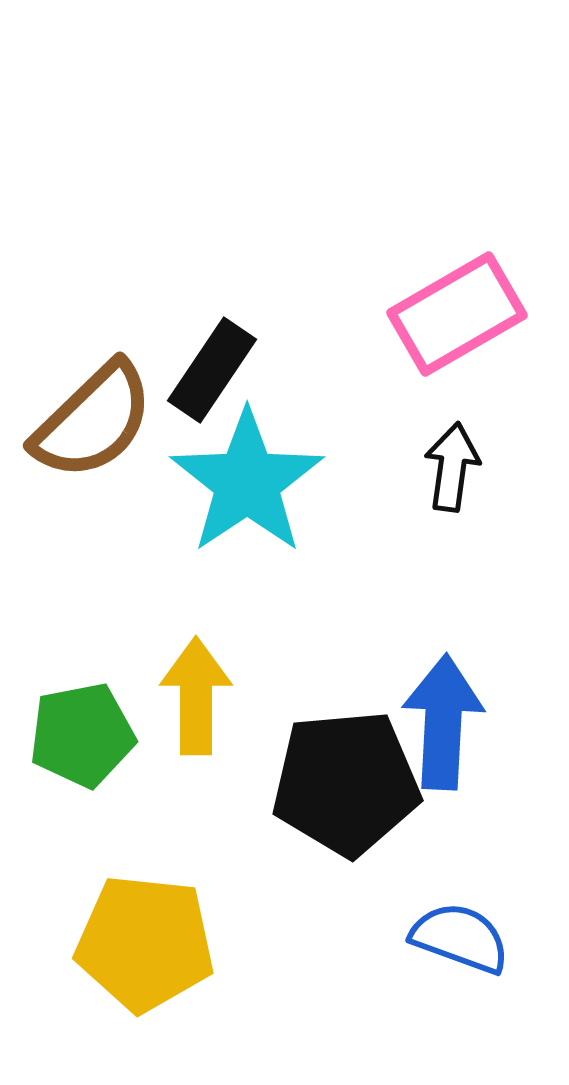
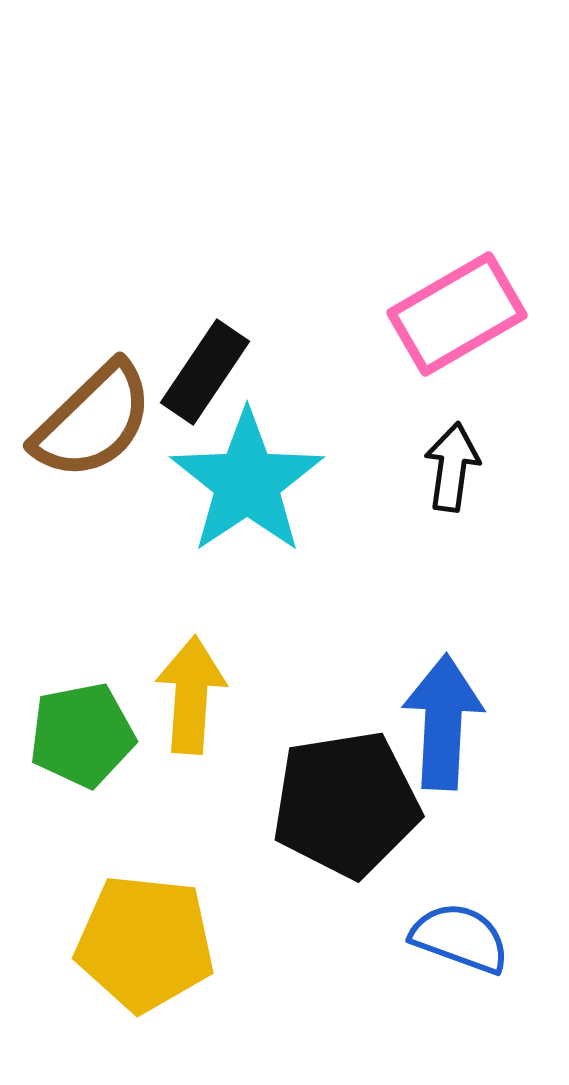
black rectangle: moved 7 px left, 2 px down
yellow arrow: moved 5 px left, 1 px up; rotated 4 degrees clockwise
black pentagon: moved 21 px down; rotated 4 degrees counterclockwise
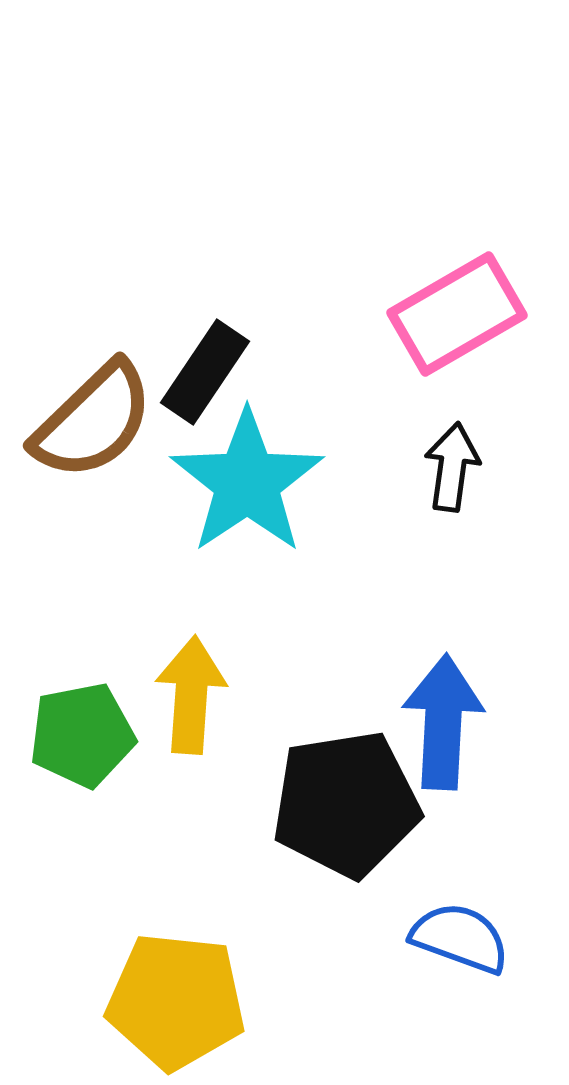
yellow pentagon: moved 31 px right, 58 px down
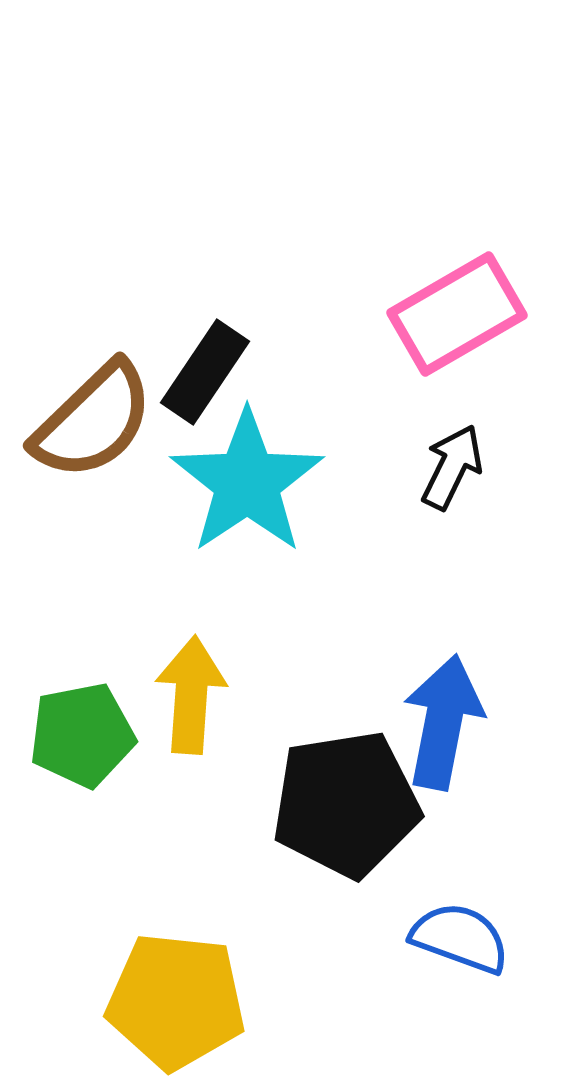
black arrow: rotated 18 degrees clockwise
blue arrow: rotated 8 degrees clockwise
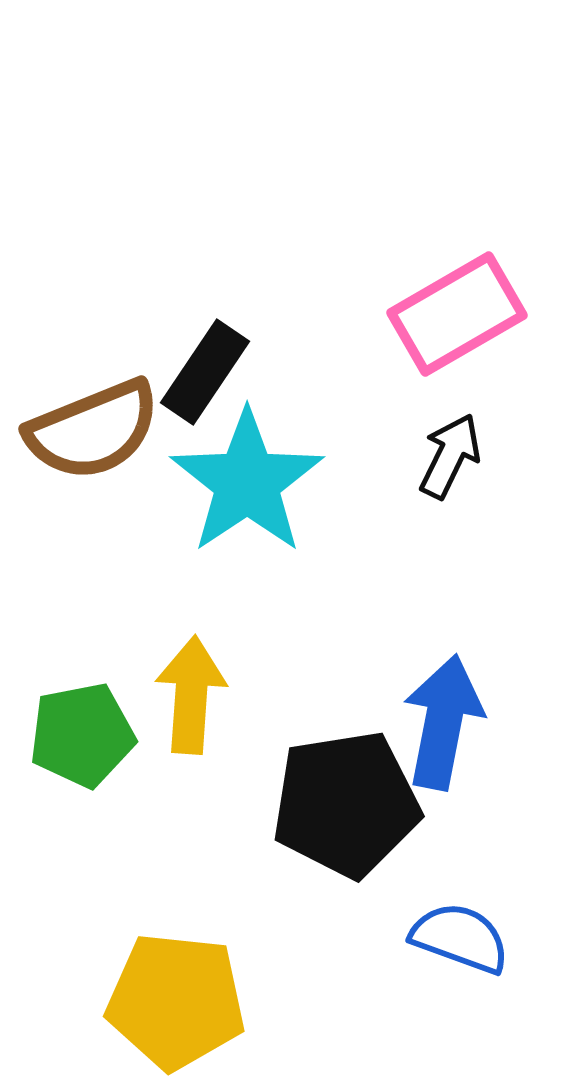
brown semicircle: moved 9 px down; rotated 22 degrees clockwise
black arrow: moved 2 px left, 11 px up
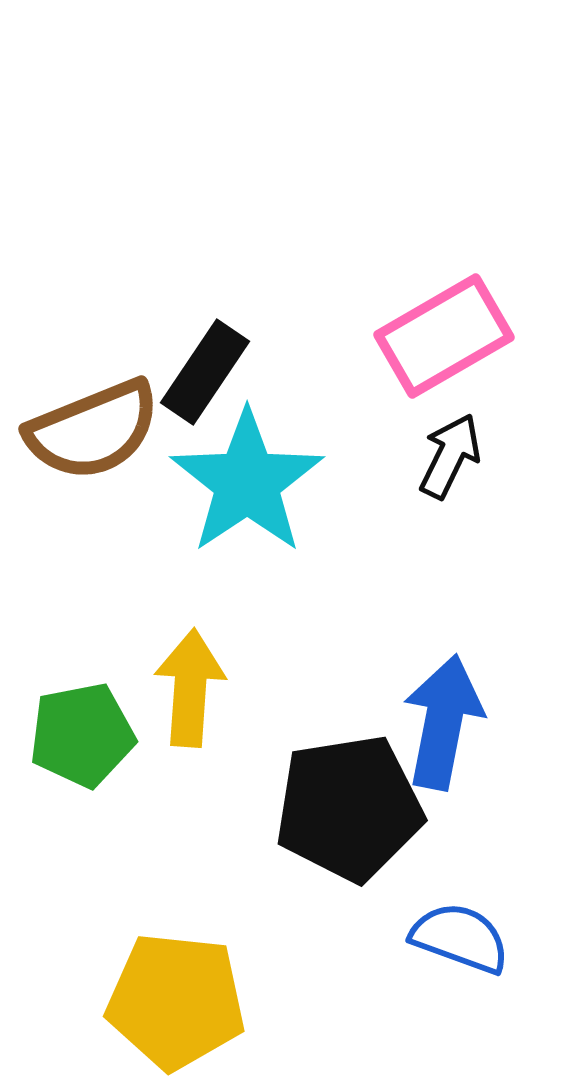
pink rectangle: moved 13 px left, 22 px down
yellow arrow: moved 1 px left, 7 px up
black pentagon: moved 3 px right, 4 px down
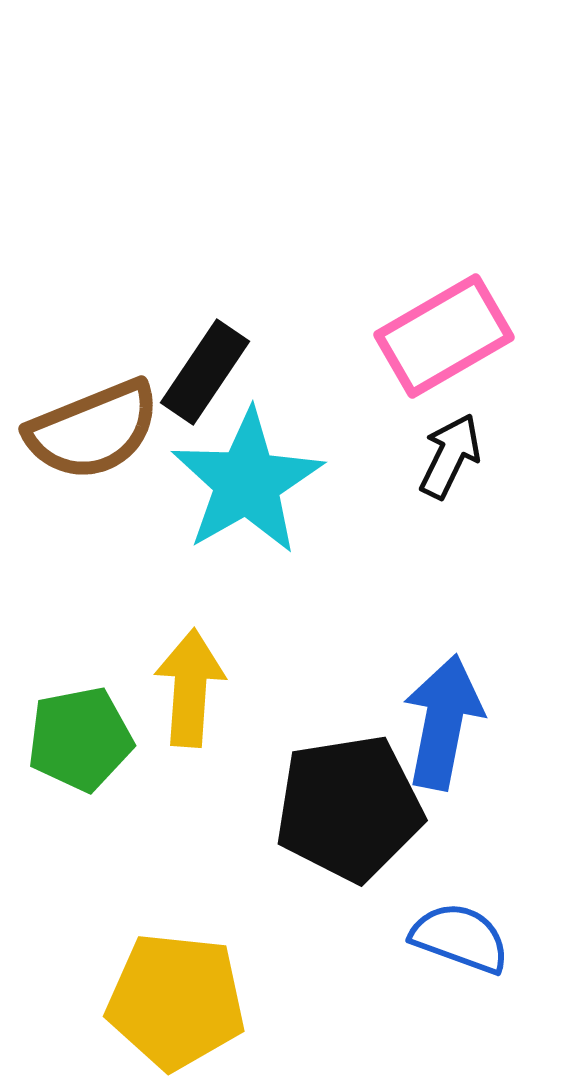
cyan star: rotated 4 degrees clockwise
green pentagon: moved 2 px left, 4 px down
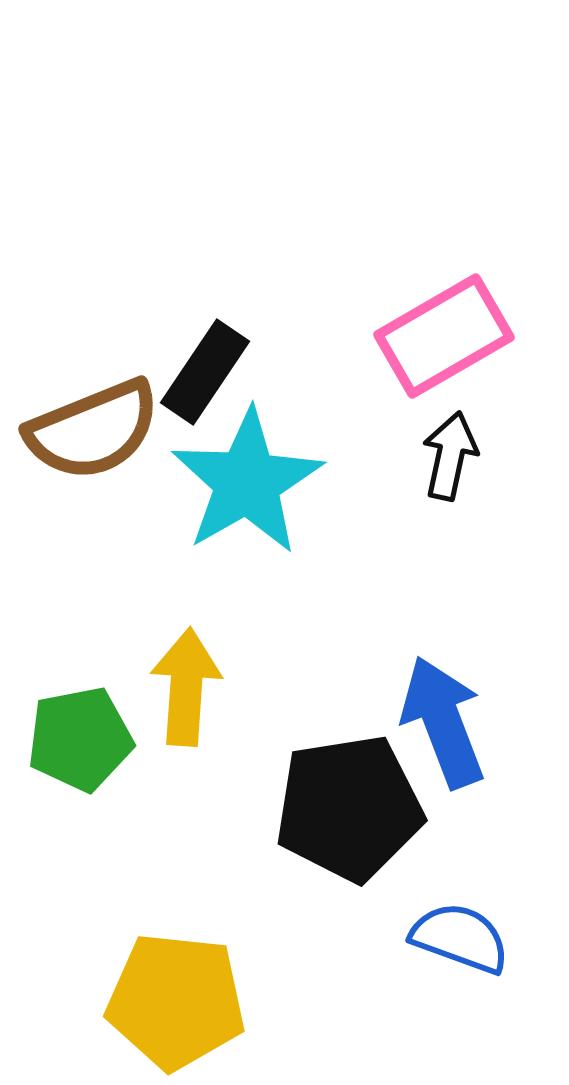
black arrow: rotated 14 degrees counterclockwise
yellow arrow: moved 4 px left, 1 px up
blue arrow: rotated 32 degrees counterclockwise
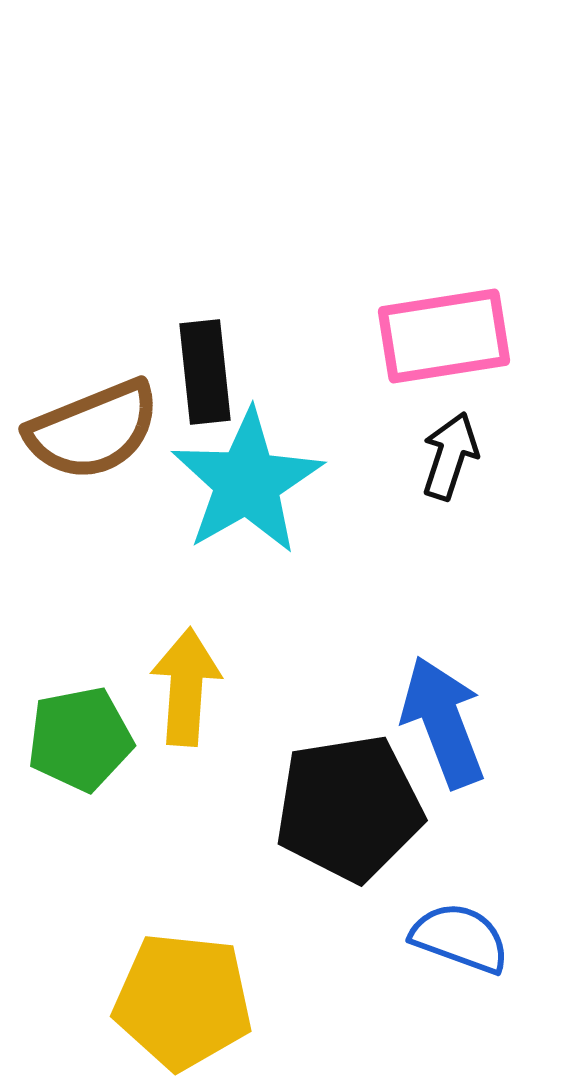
pink rectangle: rotated 21 degrees clockwise
black rectangle: rotated 40 degrees counterclockwise
black arrow: rotated 6 degrees clockwise
yellow pentagon: moved 7 px right
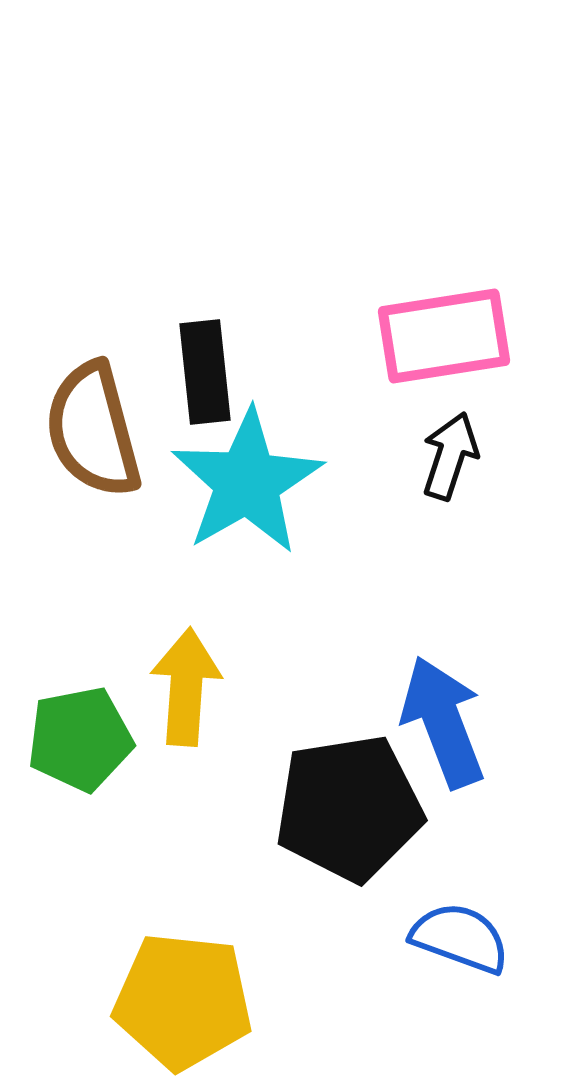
brown semicircle: rotated 97 degrees clockwise
